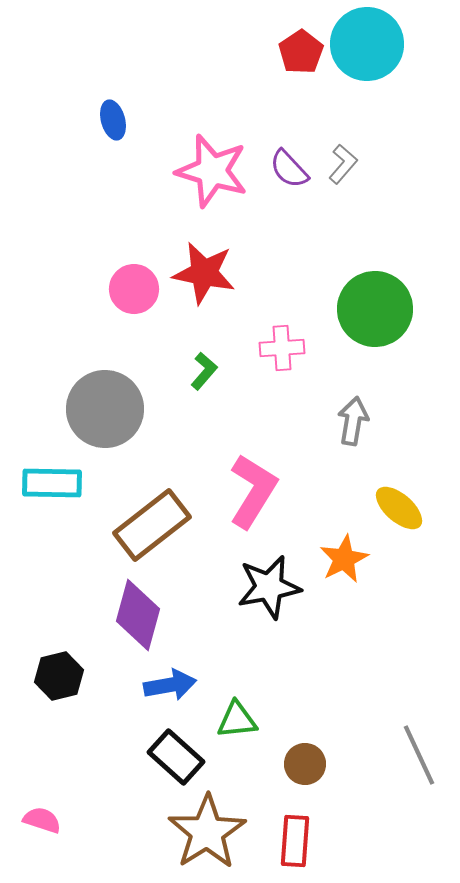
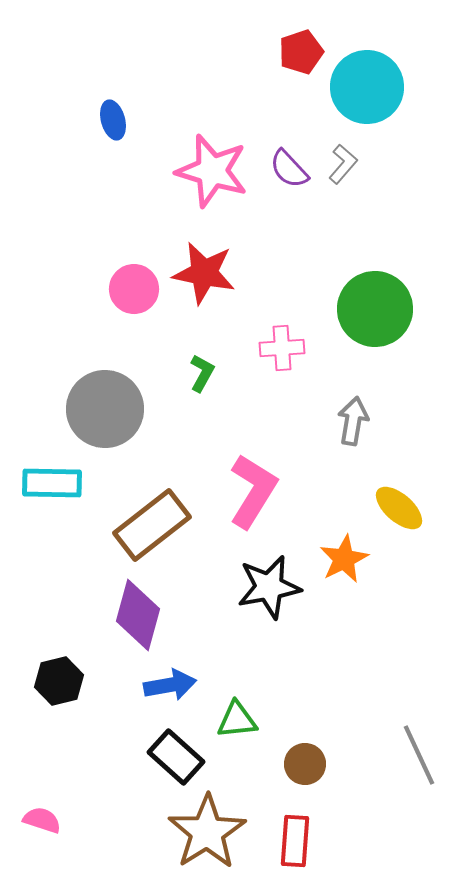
cyan circle: moved 43 px down
red pentagon: rotated 15 degrees clockwise
green L-shape: moved 2 px left, 2 px down; rotated 12 degrees counterclockwise
black hexagon: moved 5 px down
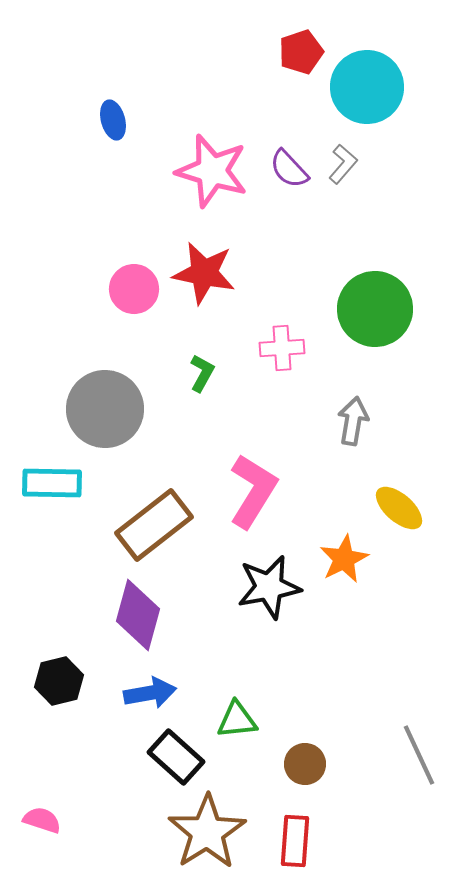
brown rectangle: moved 2 px right
blue arrow: moved 20 px left, 8 px down
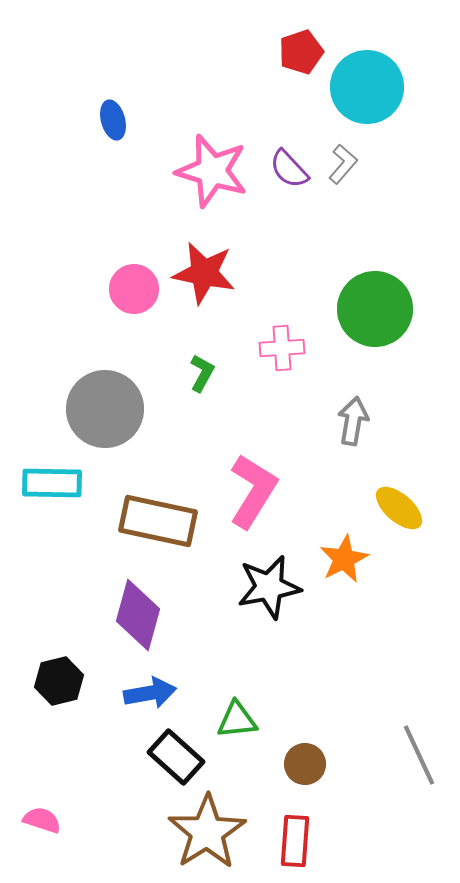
brown rectangle: moved 4 px right, 4 px up; rotated 50 degrees clockwise
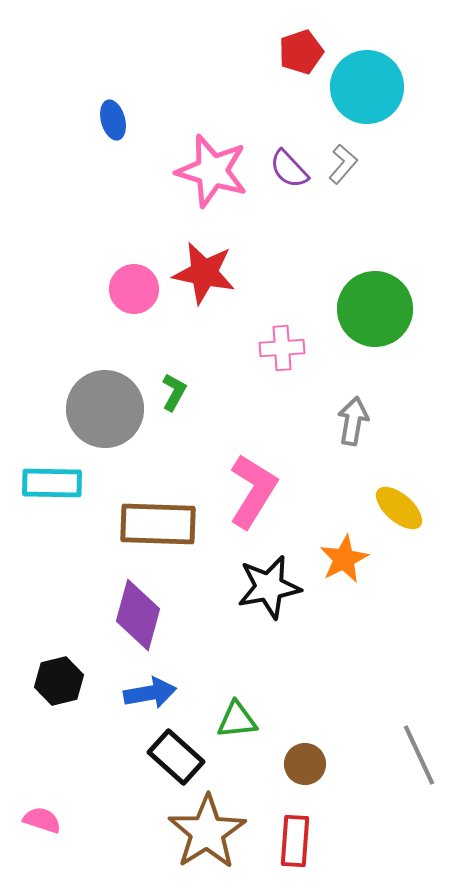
green L-shape: moved 28 px left, 19 px down
brown rectangle: moved 3 px down; rotated 10 degrees counterclockwise
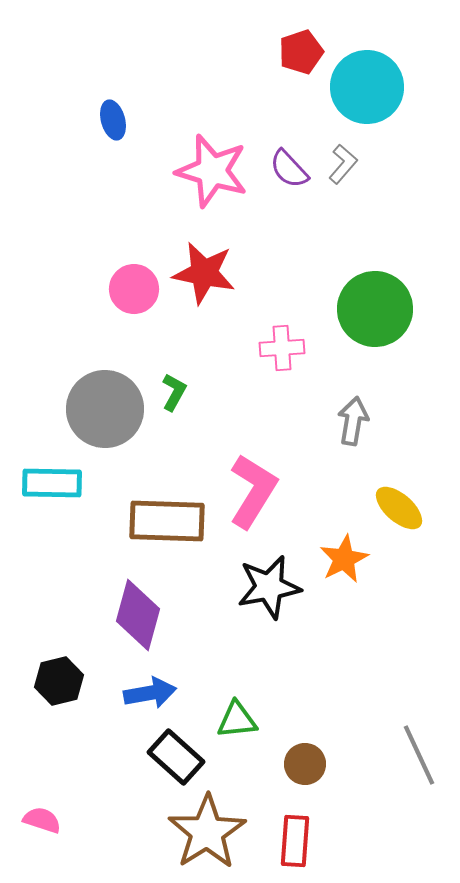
brown rectangle: moved 9 px right, 3 px up
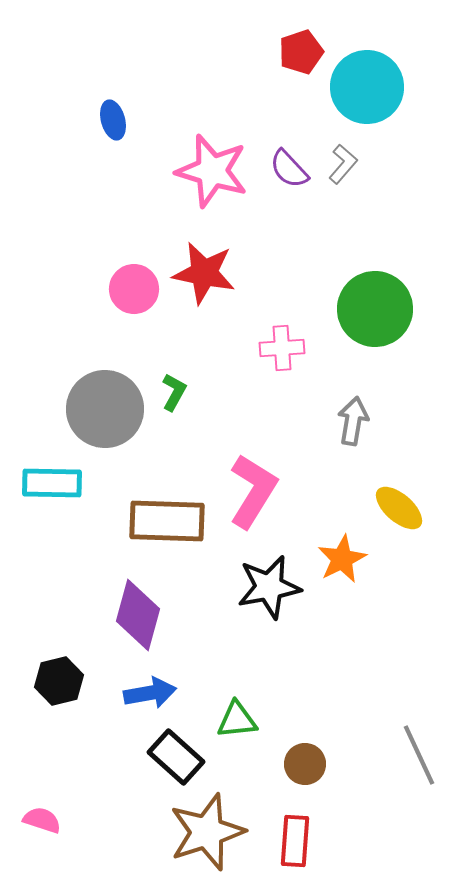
orange star: moved 2 px left
brown star: rotated 14 degrees clockwise
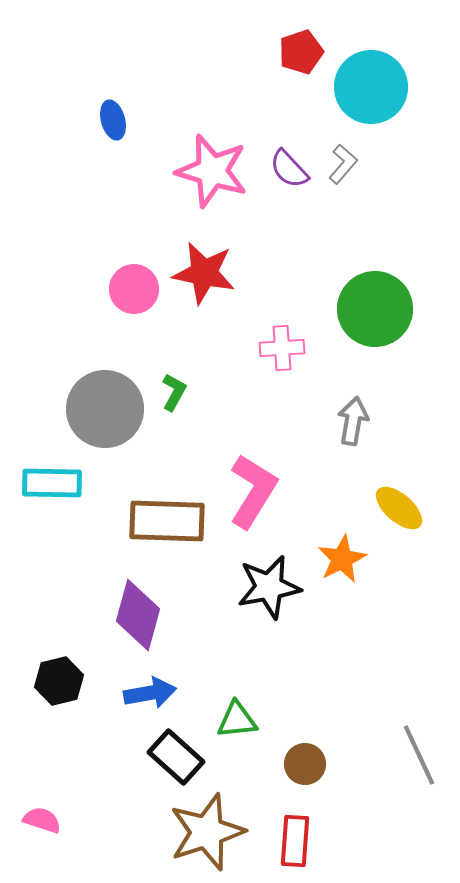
cyan circle: moved 4 px right
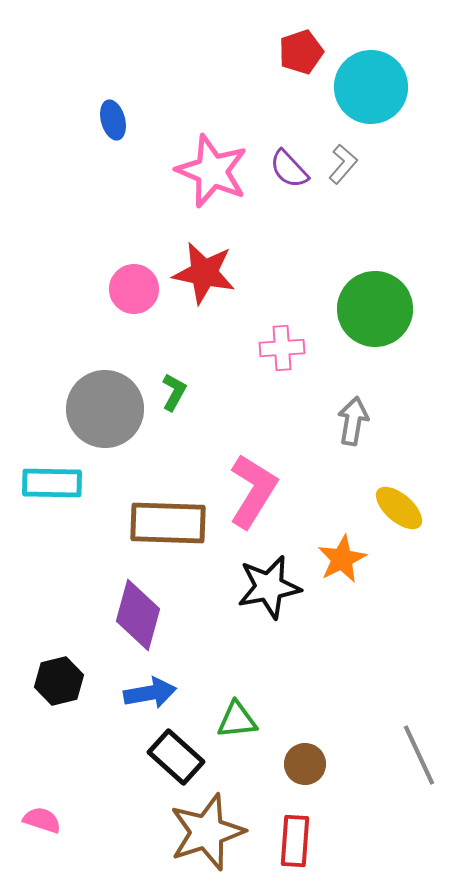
pink star: rotated 6 degrees clockwise
brown rectangle: moved 1 px right, 2 px down
